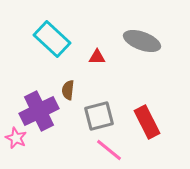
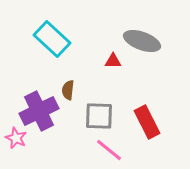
red triangle: moved 16 px right, 4 px down
gray square: rotated 16 degrees clockwise
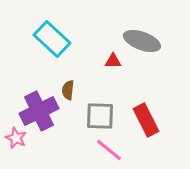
gray square: moved 1 px right
red rectangle: moved 1 px left, 2 px up
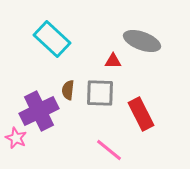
gray square: moved 23 px up
red rectangle: moved 5 px left, 6 px up
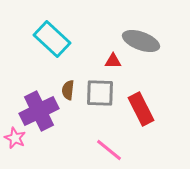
gray ellipse: moved 1 px left
red rectangle: moved 5 px up
pink star: moved 1 px left
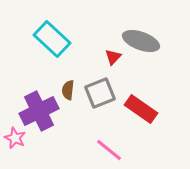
red triangle: moved 4 px up; rotated 48 degrees counterclockwise
gray square: rotated 24 degrees counterclockwise
red rectangle: rotated 28 degrees counterclockwise
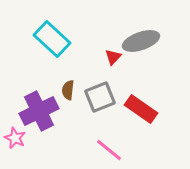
gray ellipse: rotated 39 degrees counterclockwise
gray square: moved 4 px down
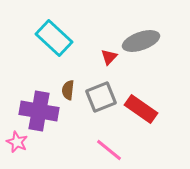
cyan rectangle: moved 2 px right, 1 px up
red triangle: moved 4 px left
gray square: moved 1 px right
purple cross: rotated 36 degrees clockwise
pink star: moved 2 px right, 4 px down
